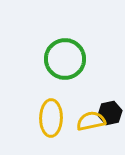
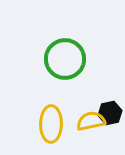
yellow ellipse: moved 6 px down
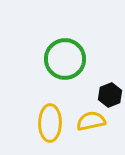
black hexagon: moved 18 px up; rotated 10 degrees counterclockwise
yellow ellipse: moved 1 px left, 1 px up
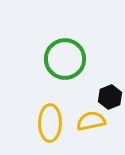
black hexagon: moved 2 px down
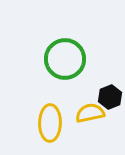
yellow semicircle: moved 1 px left, 8 px up
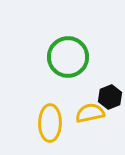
green circle: moved 3 px right, 2 px up
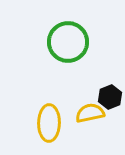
green circle: moved 15 px up
yellow ellipse: moved 1 px left
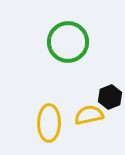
yellow semicircle: moved 1 px left, 2 px down
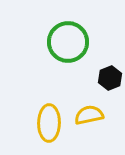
black hexagon: moved 19 px up
